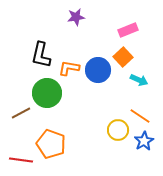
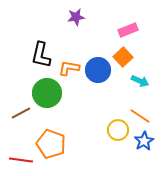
cyan arrow: moved 1 px right, 1 px down
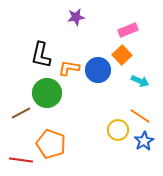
orange square: moved 1 px left, 2 px up
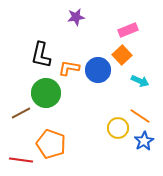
green circle: moved 1 px left
yellow circle: moved 2 px up
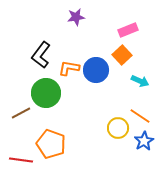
black L-shape: rotated 24 degrees clockwise
blue circle: moved 2 px left
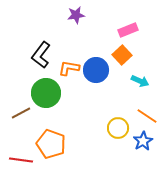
purple star: moved 2 px up
orange line: moved 7 px right
blue star: moved 1 px left
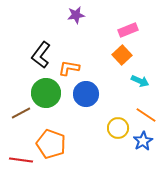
blue circle: moved 10 px left, 24 px down
orange line: moved 1 px left, 1 px up
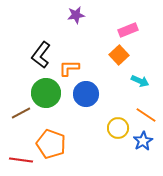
orange square: moved 3 px left
orange L-shape: rotated 10 degrees counterclockwise
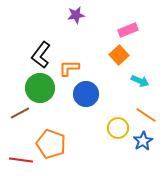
green circle: moved 6 px left, 5 px up
brown line: moved 1 px left
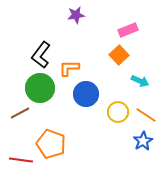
yellow circle: moved 16 px up
